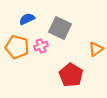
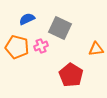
orange triangle: rotated 28 degrees clockwise
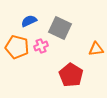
blue semicircle: moved 2 px right, 2 px down
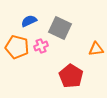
red pentagon: moved 1 px down
